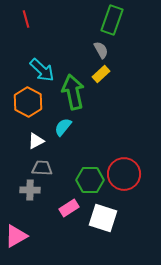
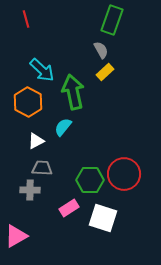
yellow rectangle: moved 4 px right, 2 px up
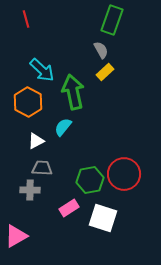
green hexagon: rotated 12 degrees counterclockwise
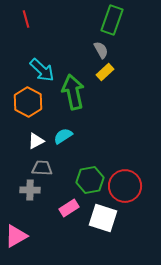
cyan semicircle: moved 9 px down; rotated 18 degrees clockwise
red circle: moved 1 px right, 12 px down
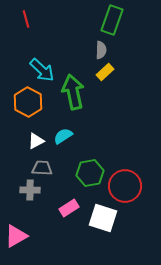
gray semicircle: rotated 30 degrees clockwise
green hexagon: moved 7 px up
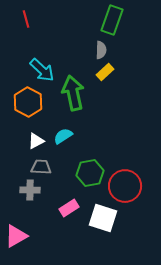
green arrow: moved 1 px down
gray trapezoid: moved 1 px left, 1 px up
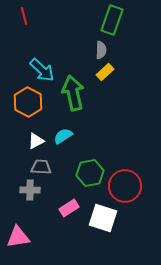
red line: moved 2 px left, 3 px up
pink triangle: moved 2 px right, 1 px down; rotated 20 degrees clockwise
